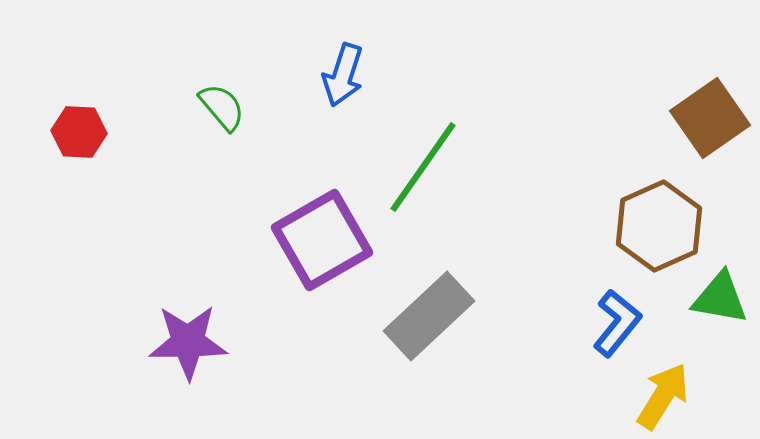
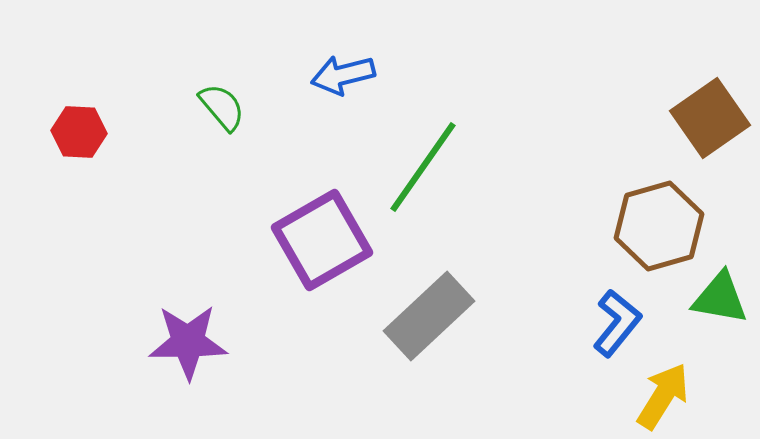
blue arrow: rotated 58 degrees clockwise
brown hexagon: rotated 8 degrees clockwise
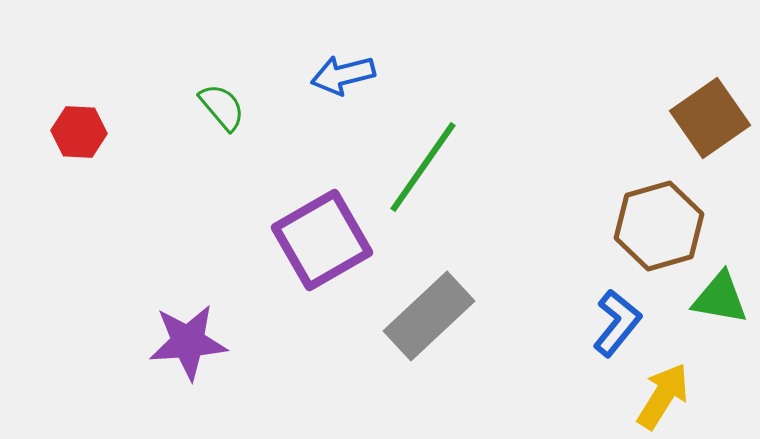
purple star: rotated 4 degrees counterclockwise
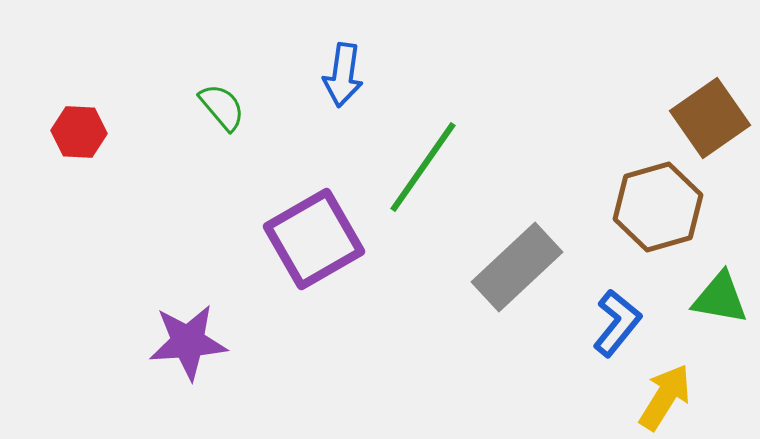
blue arrow: rotated 68 degrees counterclockwise
brown hexagon: moved 1 px left, 19 px up
purple square: moved 8 px left, 1 px up
gray rectangle: moved 88 px right, 49 px up
yellow arrow: moved 2 px right, 1 px down
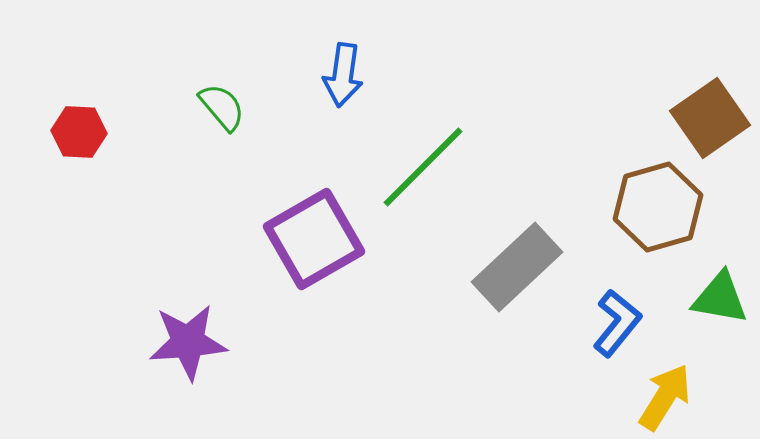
green line: rotated 10 degrees clockwise
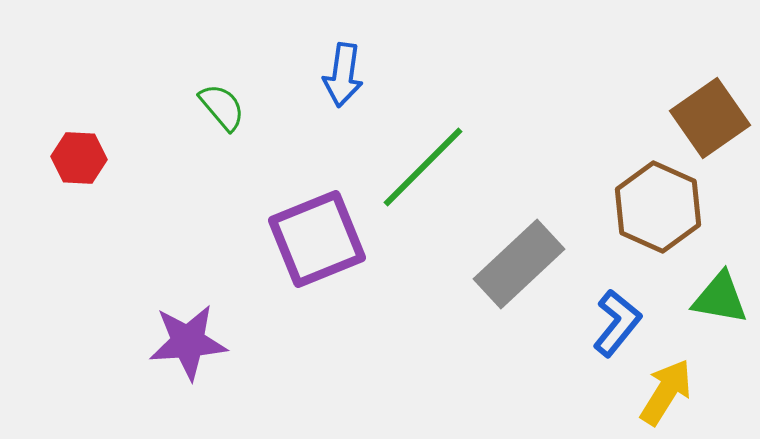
red hexagon: moved 26 px down
brown hexagon: rotated 20 degrees counterclockwise
purple square: moved 3 px right; rotated 8 degrees clockwise
gray rectangle: moved 2 px right, 3 px up
yellow arrow: moved 1 px right, 5 px up
